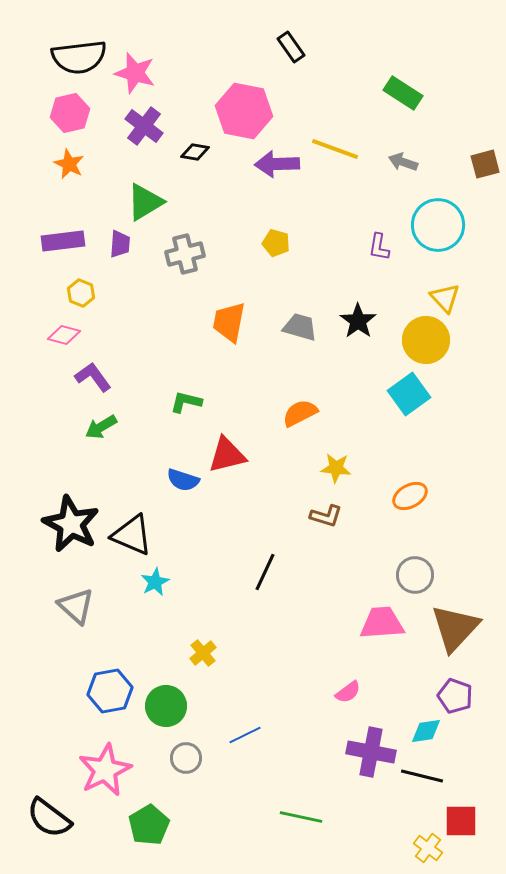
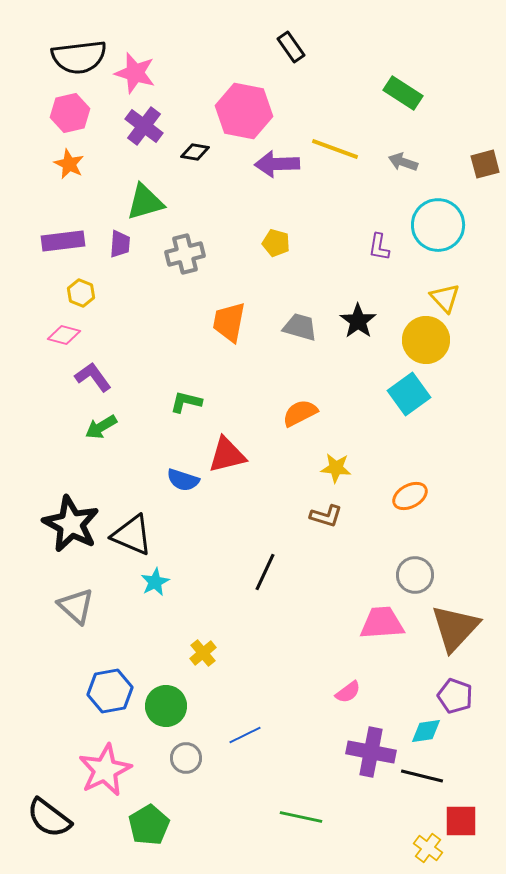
green triangle at (145, 202): rotated 15 degrees clockwise
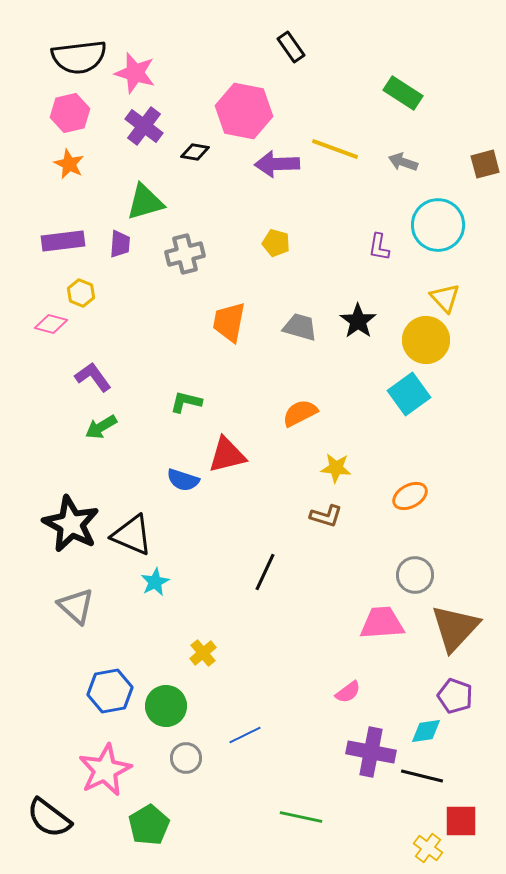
pink diamond at (64, 335): moved 13 px left, 11 px up
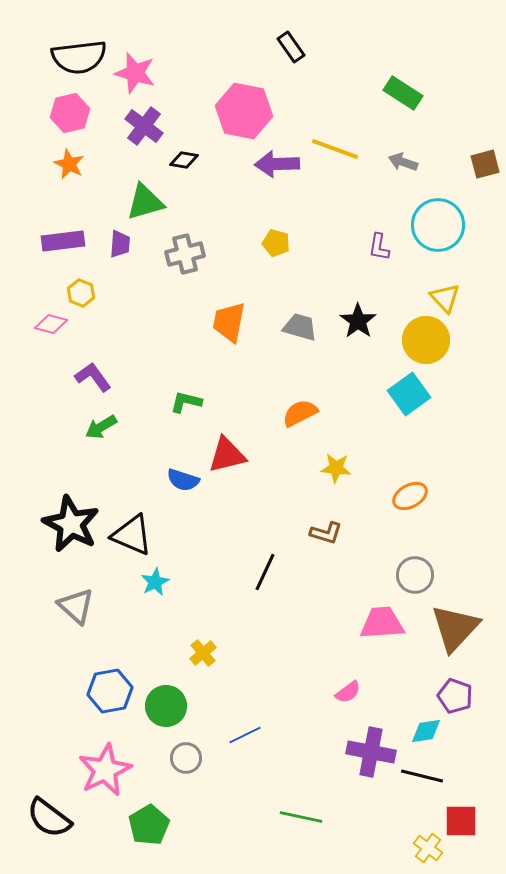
black diamond at (195, 152): moved 11 px left, 8 px down
brown L-shape at (326, 516): moved 17 px down
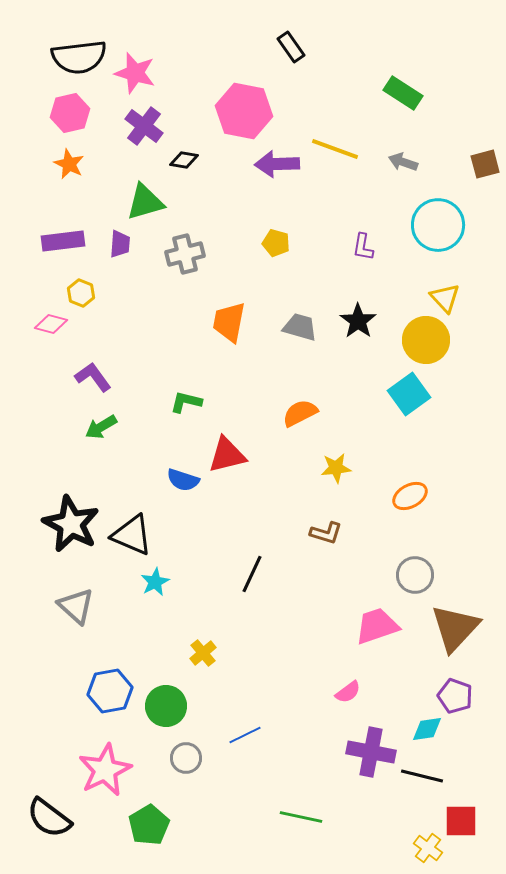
purple L-shape at (379, 247): moved 16 px left
yellow star at (336, 468): rotated 12 degrees counterclockwise
black line at (265, 572): moved 13 px left, 2 px down
pink trapezoid at (382, 623): moved 5 px left, 3 px down; rotated 15 degrees counterclockwise
cyan diamond at (426, 731): moved 1 px right, 2 px up
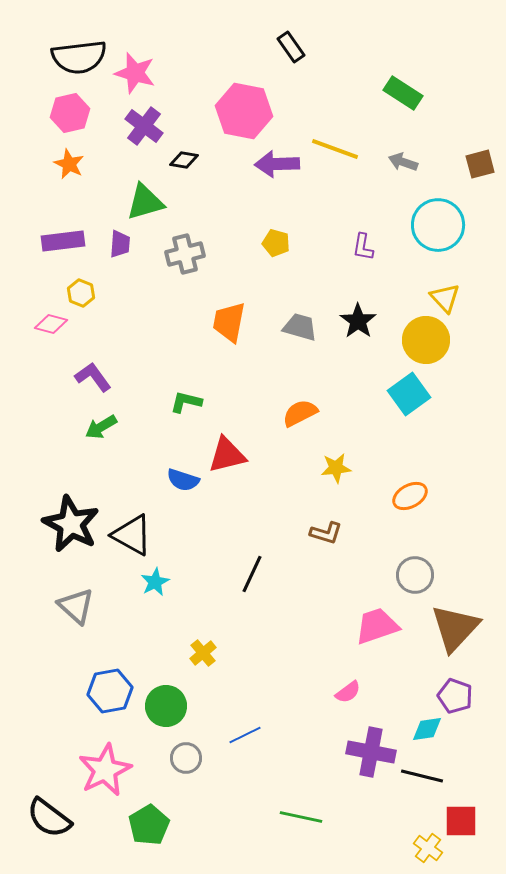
brown square at (485, 164): moved 5 px left
black triangle at (132, 535): rotated 6 degrees clockwise
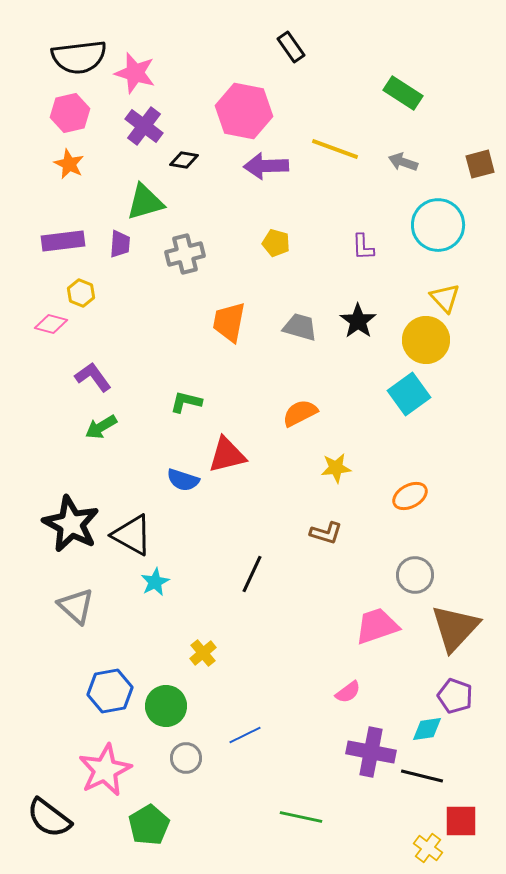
purple arrow at (277, 164): moved 11 px left, 2 px down
purple L-shape at (363, 247): rotated 12 degrees counterclockwise
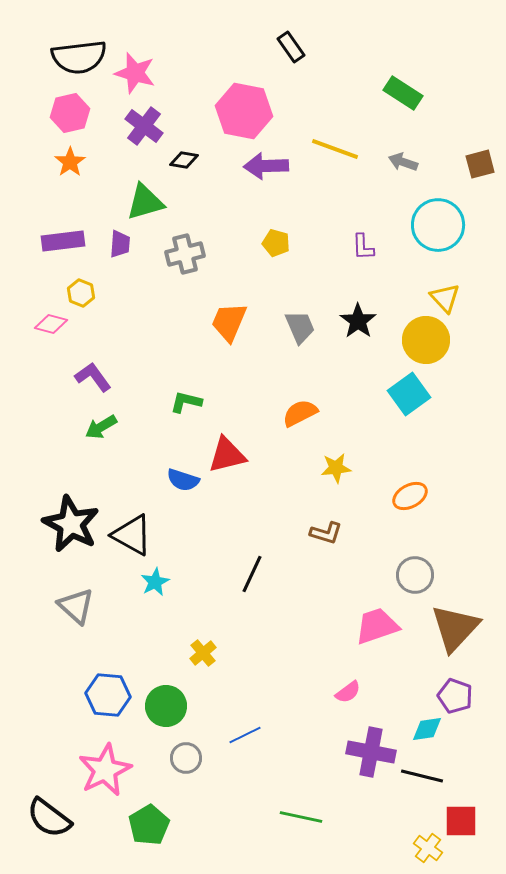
orange star at (69, 164): moved 1 px right, 2 px up; rotated 12 degrees clockwise
orange trapezoid at (229, 322): rotated 12 degrees clockwise
gray trapezoid at (300, 327): rotated 51 degrees clockwise
blue hexagon at (110, 691): moved 2 px left, 4 px down; rotated 15 degrees clockwise
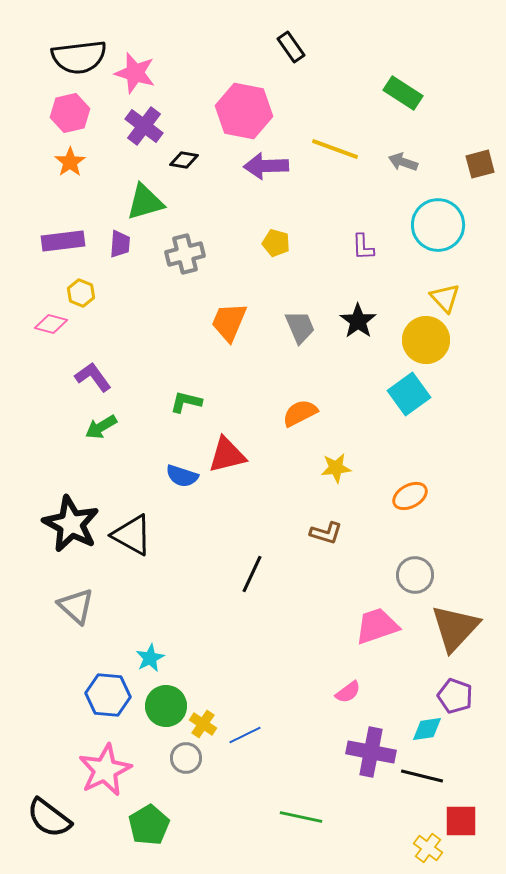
blue semicircle at (183, 480): moved 1 px left, 4 px up
cyan star at (155, 582): moved 5 px left, 76 px down
yellow cross at (203, 653): moved 71 px down; rotated 16 degrees counterclockwise
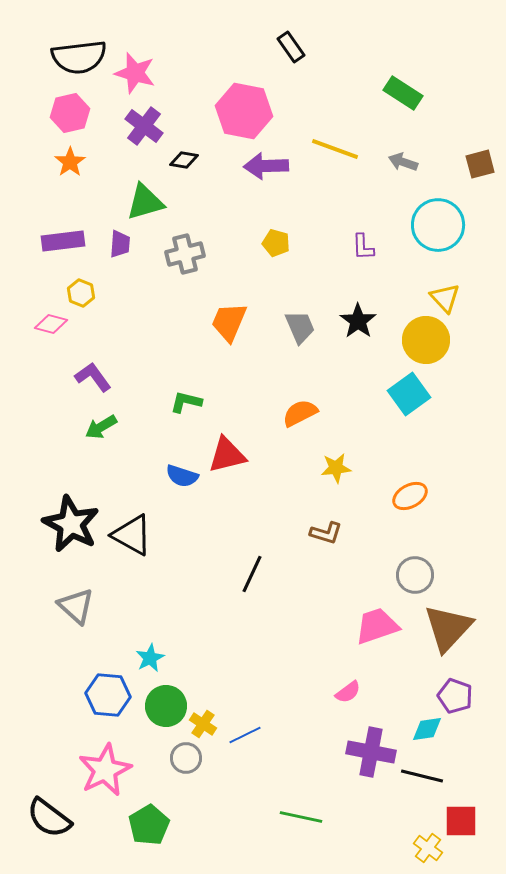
brown triangle at (455, 628): moved 7 px left
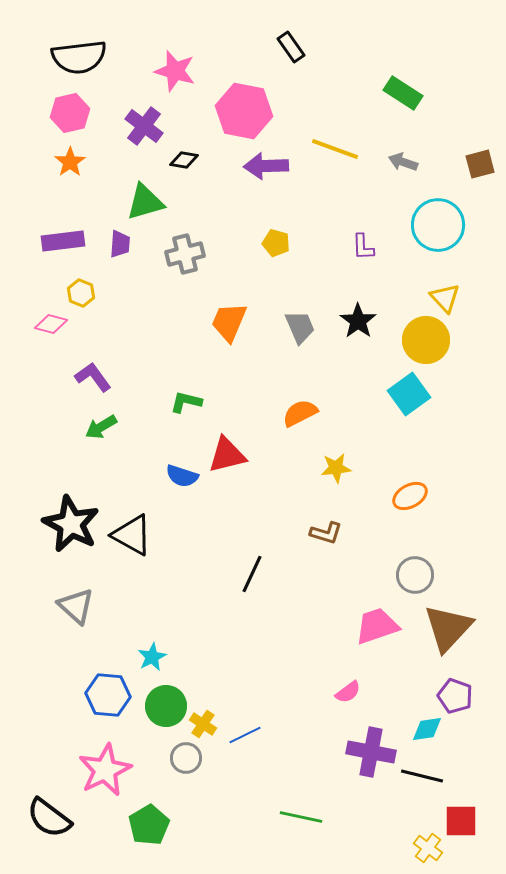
pink star at (135, 73): moved 40 px right, 2 px up
cyan star at (150, 658): moved 2 px right, 1 px up
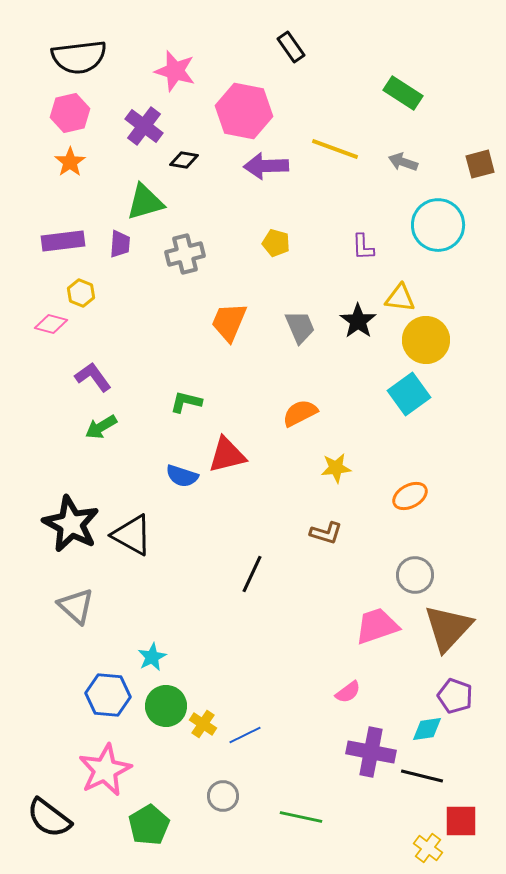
yellow triangle at (445, 298): moved 45 px left; rotated 40 degrees counterclockwise
gray circle at (186, 758): moved 37 px right, 38 px down
